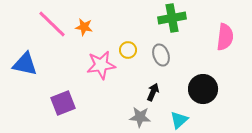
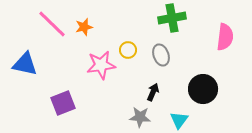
orange star: rotated 24 degrees counterclockwise
cyan triangle: rotated 12 degrees counterclockwise
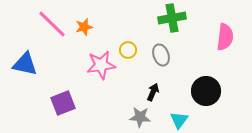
black circle: moved 3 px right, 2 px down
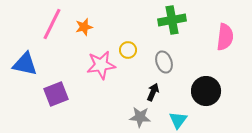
green cross: moved 2 px down
pink line: rotated 72 degrees clockwise
gray ellipse: moved 3 px right, 7 px down
purple square: moved 7 px left, 9 px up
cyan triangle: moved 1 px left
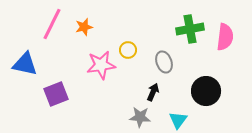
green cross: moved 18 px right, 9 px down
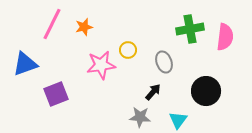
blue triangle: rotated 32 degrees counterclockwise
black arrow: rotated 18 degrees clockwise
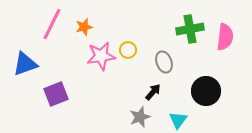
pink star: moved 9 px up
gray star: rotated 25 degrees counterclockwise
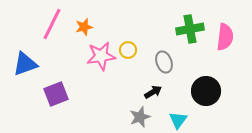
black arrow: rotated 18 degrees clockwise
